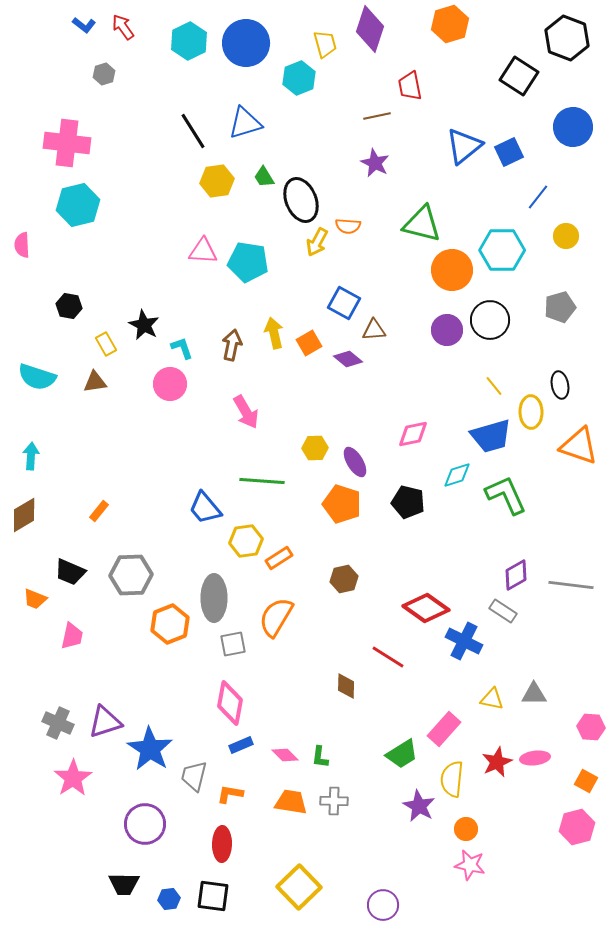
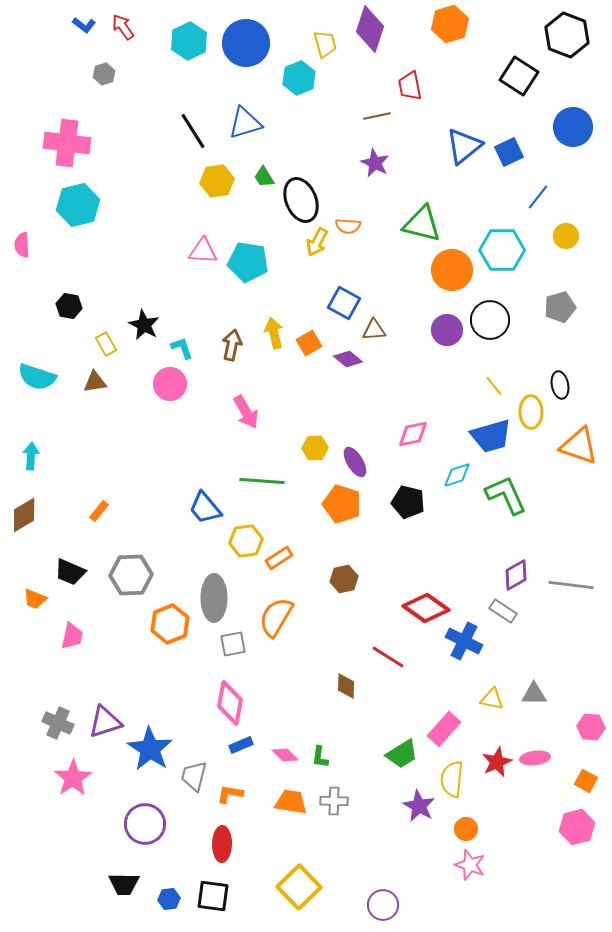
black hexagon at (567, 38): moved 3 px up
pink star at (470, 865): rotated 8 degrees clockwise
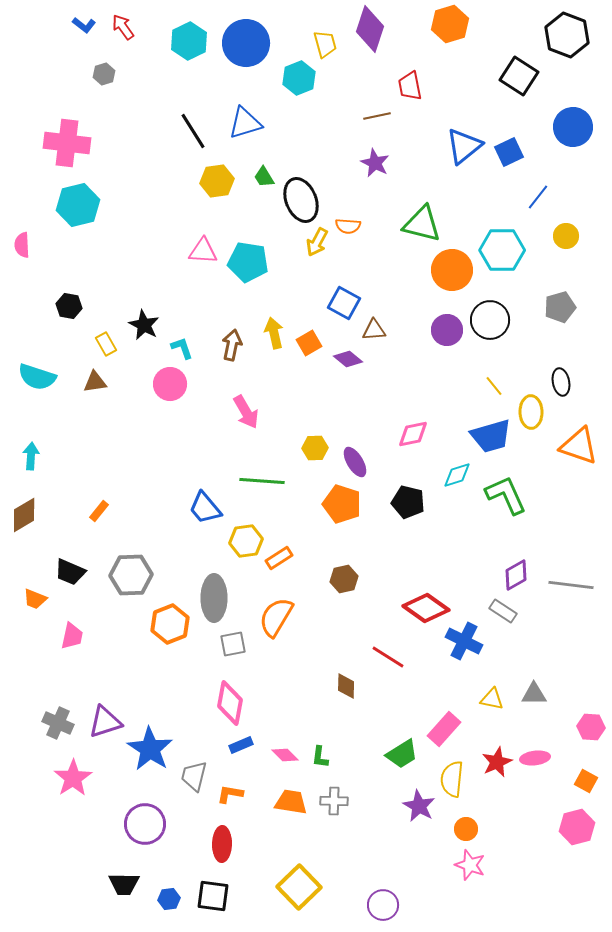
black ellipse at (560, 385): moved 1 px right, 3 px up
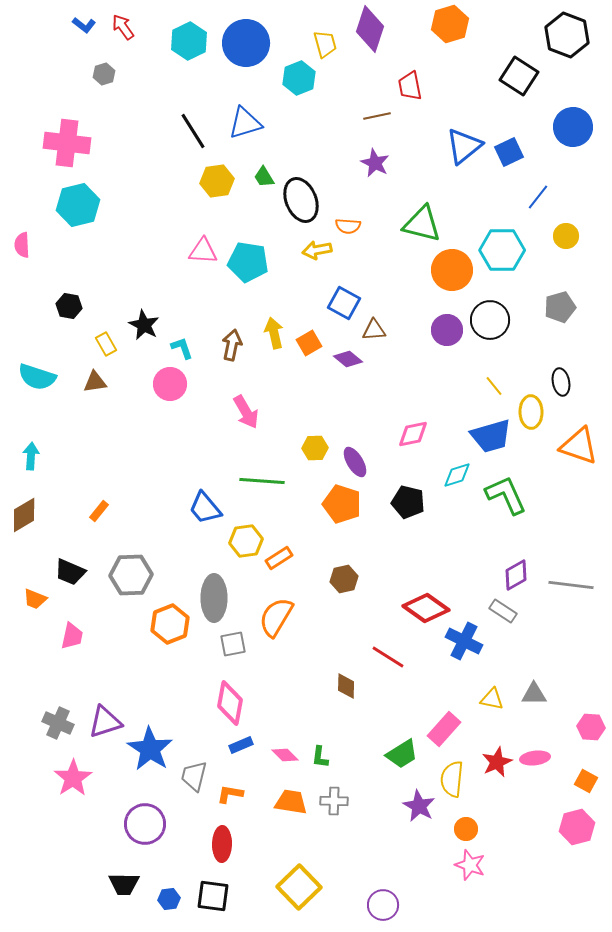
yellow arrow at (317, 242): moved 8 px down; rotated 52 degrees clockwise
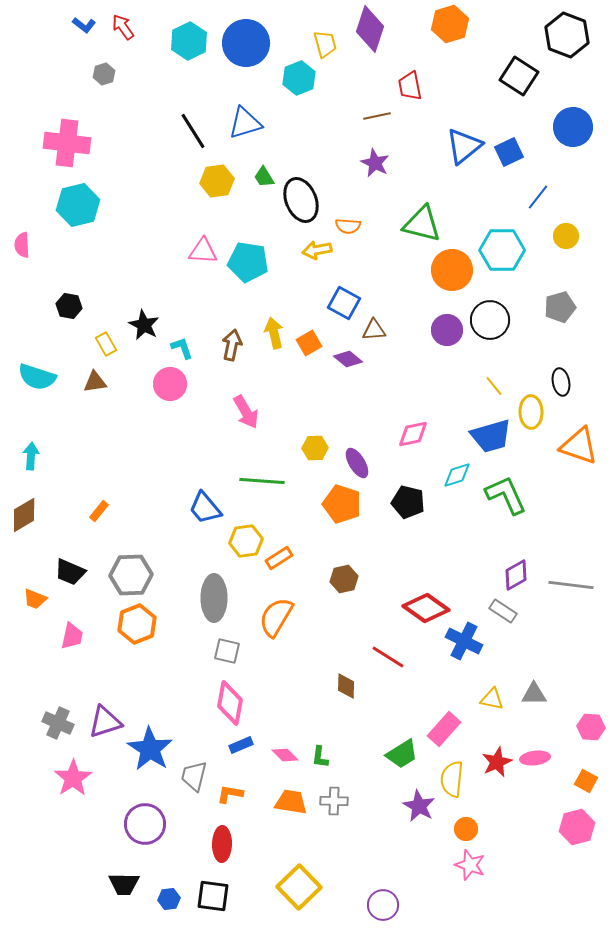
purple ellipse at (355, 462): moved 2 px right, 1 px down
orange hexagon at (170, 624): moved 33 px left
gray square at (233, 644): moved 6 px left, 7 px down; rotated 24 degrees clockwise
